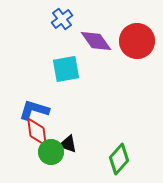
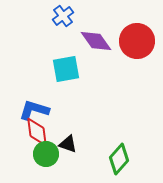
blue cross: moved 1 px right, 3 px up
green circle: moved 5 px left, 2 px down
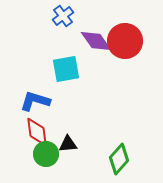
red circle: moved 12 px left
blue L-shape: moved 1 px right, 9 px up
black triangle: rotated 24 degrees counterclockwise
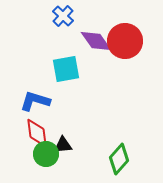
blue cross: rotated 10 degrees counterclockwise
red diamond: moved 1 px down
black triangle: moved 5 px left, 1 px down
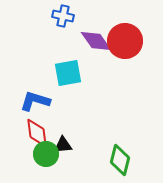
blue cross: rotated 30 degrees counterclockwise
cyan square: moved 2 px right, 4 px down
green diamond: moved 1 px right, 1 px down; rotated 28 degrees counterclockwise
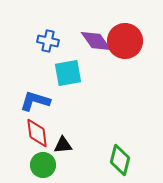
blue cross: moved 15 px left, 25 px down
green circle: moved 3 px left, 11 px down
